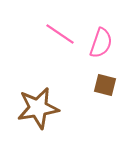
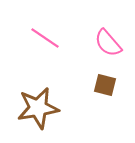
pink line: moved 15 px left, 4 px down
pink semicircle: moved 7 px right; rotated 120 degrees clockwise
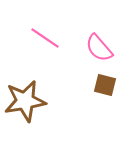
pink semicircle: moved 9 px left, 5 px down
brown star: moved 13 px left, 7 px up
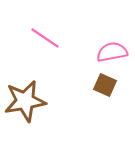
pink semicircle: moved 13 px right, 4 px down; rotated 120 degrees clockwise
brown square: rotated 10 degrees clockwise
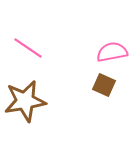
pink line: moved 17 px left, 10 px down
brown square: moved 1 px left
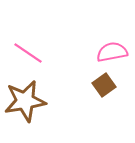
pink line: moved 5 px down
brown square: rotated 30 degrees clockwise
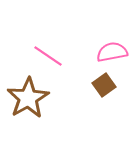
pink line: moved 20 px right, 3 px down
brown star: moved 3 px right, 3 px up; rotated 21 degrees counterclockwise
